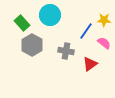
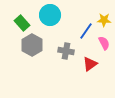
pink semicircle: rotated 24 degrees clockwise
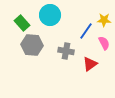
gray hexagon: rotated 25 degrees counterclockwise
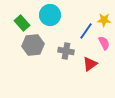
gray hexagon: moved 1 px right; rotated 10 degrees counterclockwise
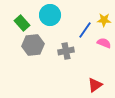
blue line: moved 1 px left, 1 px up
pink semicircle: rotated 40 degrees counterclockwise
gray cross: rotated 21 degrees counterclockwise
red triangle: moved 5 px right, 21 px down
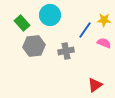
gray hexagon: moved 1 px right, 1 px down
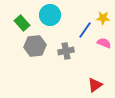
yellow star: moved 1 px left, 2 px up
gray hexagon: moved 1 px right
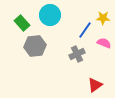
gray cross: moved 11 px right, 3 px down; rotated 14 degrees counterclockwise
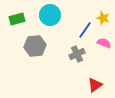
yellow star: rotated 16 degrees clockwise
green rectangle: moved 5 px left, 4 px up; rotated 63 degrees counterclockwise
